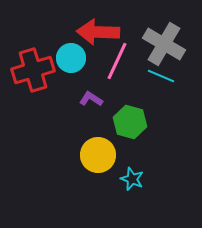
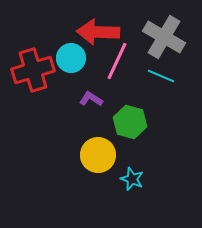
gray cross: moved 7 px up
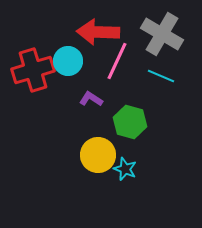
gray cross: moved 2 px left, 3 px up
cyan circle: moved 3 px left, 3 px down
cyan star: moved 7 px left, 10 px up
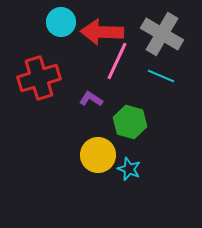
red arrow: moved 4 px right
cyan circle: moved 7 px left, 39 px up
red cross: moved 6 px right, 8 px down
cyan star: moved 4 px right
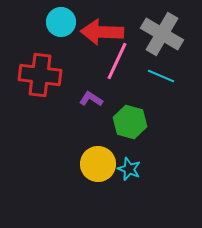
red cross: moved 1 px right, 3 px up; rotated 24 degrees clockwise
yellow circle: moved 9 px down
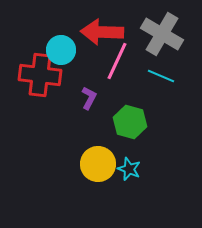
cyan circle: moved 28 px down
purple L-shape: moved 2 px left, 1 px up; rotated 85 degrees clockwise
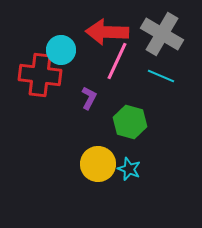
red arrow: moved 5 px right
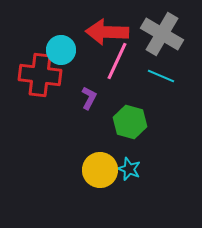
yellow circle: moved 2 px right, 6 px down
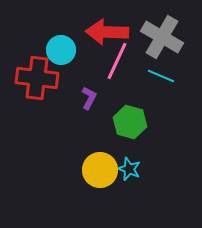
gray cross: moved 3 px down
red cross: moved 3 px left, 3 px down
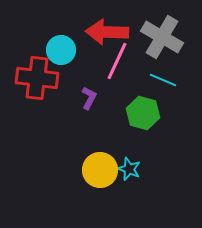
cyan line: moved 2 px right, 4 px down
green hexagon: moved 13 px right, 9 px up
